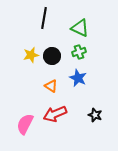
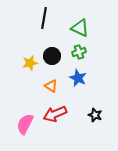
yellow star: moved 1 px left, 8 px down
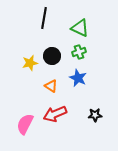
black star: rotated 24 degrees counterclockwise
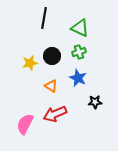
black star: moved 13 px up
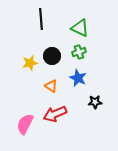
black line: moved 3 px left, 1 px down; rotated 15 degrees counterclockwise
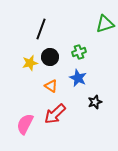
black line: moved 10 px down; rotated 25 degrees clockwise
green triangle: moved 25 px right, 4 px up; rotated 42 degrees counterclockwise
black circle: moved 2 px left, 1 px down
black star: rotated 16 degrees counterclockwise
red arrow: rotated 20 degrees counterclockwise
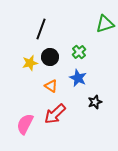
green cross: rotated 24 degrees counterclockwise
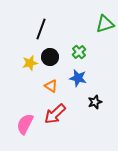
blue star: rotated 12 degrees counterclockwise
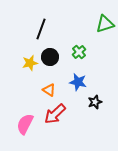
blue star: moved 4 px down
orange triangle: moved 2 px left, 4 px down
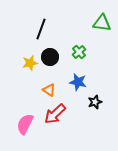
green triangle: moved 3 px left, 1 px up; rotated 24 degrees clockwise
